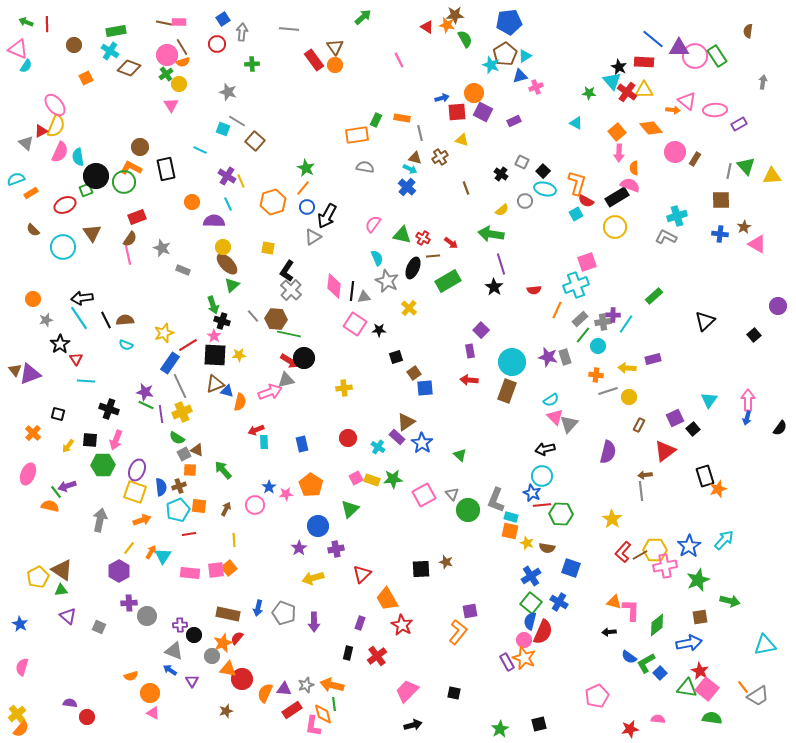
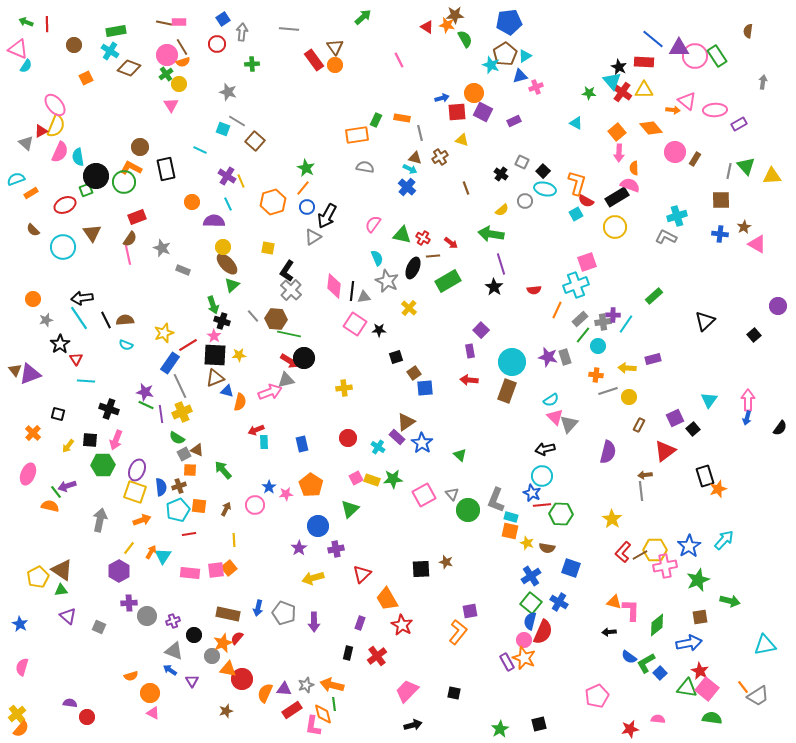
red cross at (627, 92): moved 5 px left
brown triangle at (215, 384): moved 6 px up
purple cross at (180, 625): moved 7 px left, 4 px up; rotated 16 degrees counterclockwise
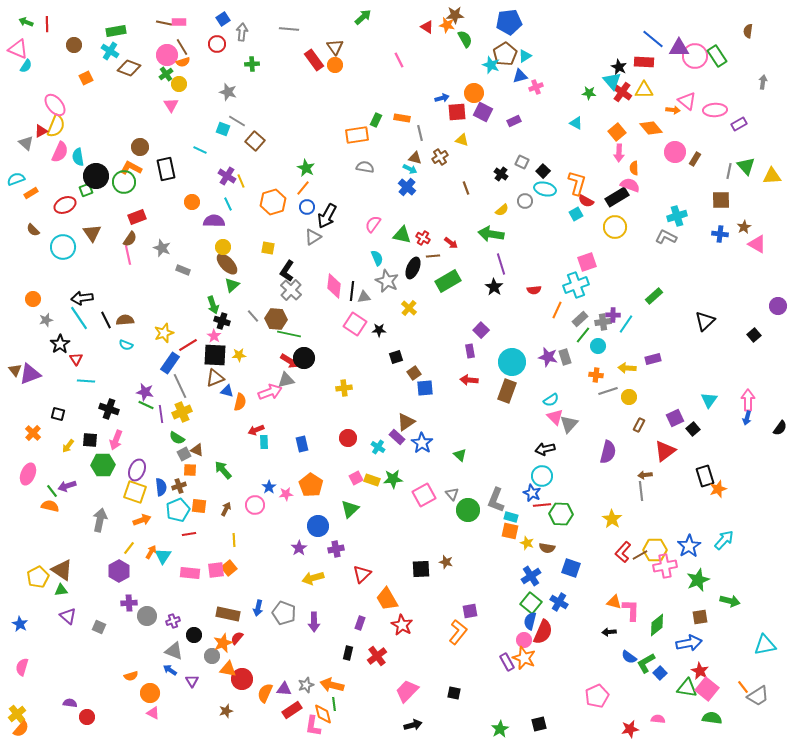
green line at (56, 492): moved 4 px left, 1 px up
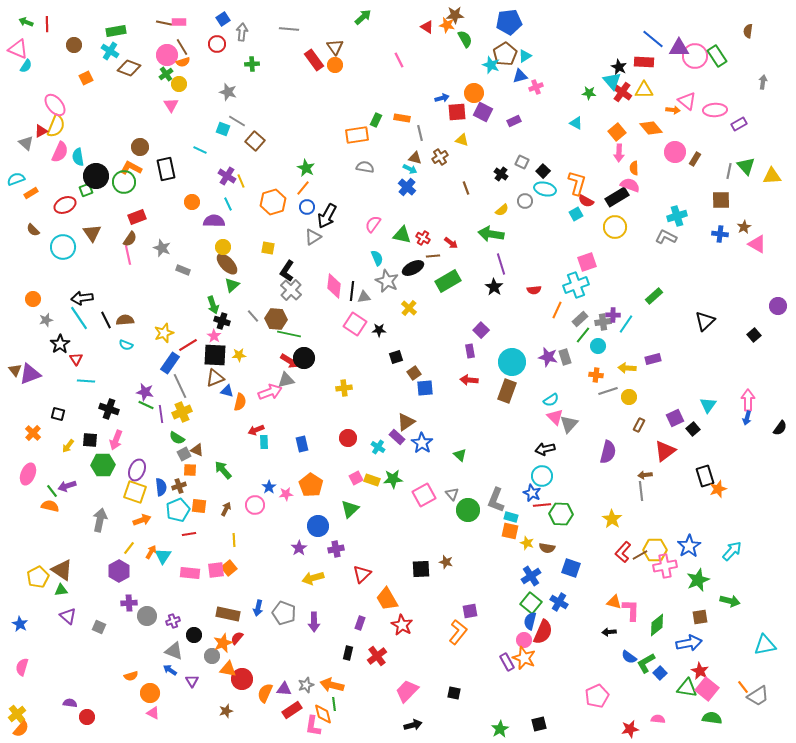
black ellipse at (413, 268): rotated 40 degrees clockwise
cyan triangle at (709, 400): moved 1 px left, 5 px down
cyan arrow at (724, 540): moved 8 px right, 11 px down
